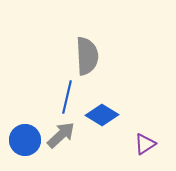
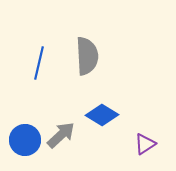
blue line: moved 28 px left, 34 px up
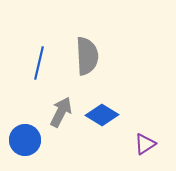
gray arrow: moved 23 px up; rotated 20 degrees counterclockwise
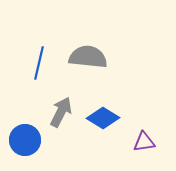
gray semicircle: moved 1 px right, 1 px down; rotated 81 degrees counterclockwise
blue diamond: moved 1 px right, 3 px down
purple triangle: moved 1 px left, 2 px up; rotated 25 degrees clockwise
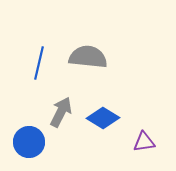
blue circle: moved 4 px right, 2 px down
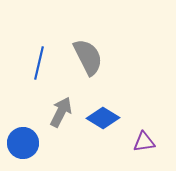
gray semicircle: rotated 57 degrees clockwise
blue circle: moved 6 px left, 1 px down
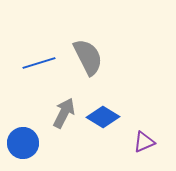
blue line: rotated 60 degrees clockwise
gray arrow: moved 3 px right, 1 px down
blue diamond: moved 1 px up
purple triangle: rotated 15 degrees counterclockwise
